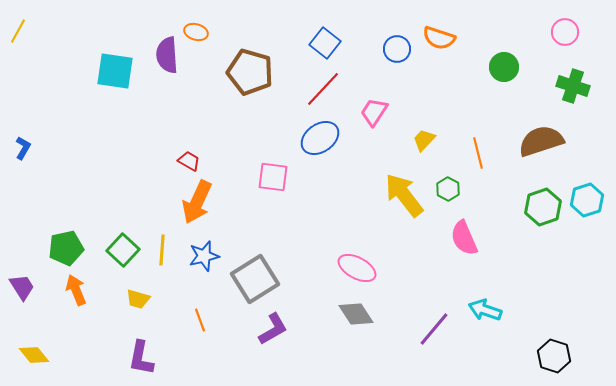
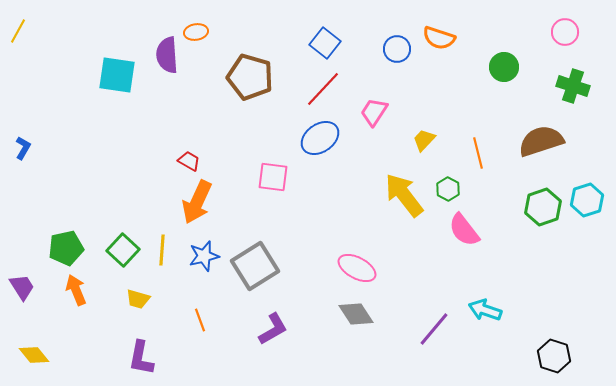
orange ellipse at (196, 32): rotated 25 degrees counterclockwise
cyan square at (115, 71): moved 2 px right, 4 px down
brown pentagon at (250, 72): moved 5 px down
pink semicircle at (464, 238): moved 8 px up; rotated 15 degrees counterclockwise
gray square at (255, 279): moved 13 px up
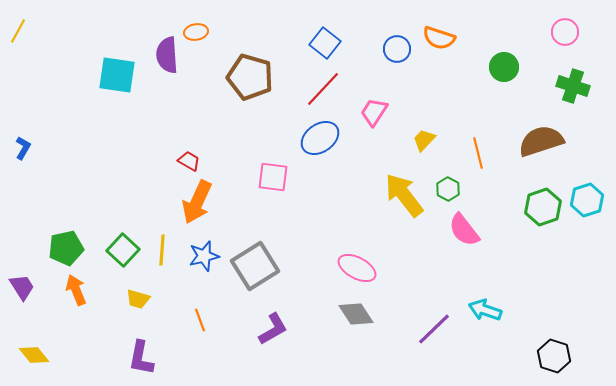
purple line at (434, 329): rotated 6 degrees clockwise
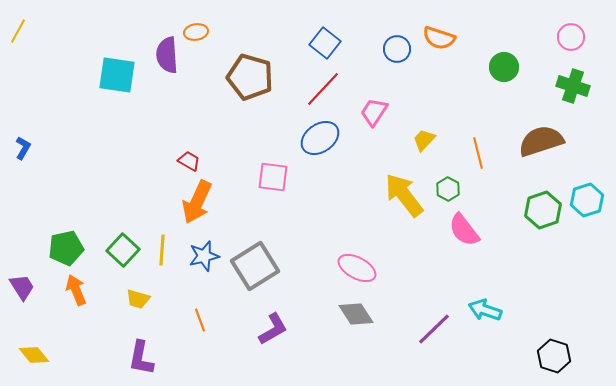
pink circle at (565, 32): moved 6 px right, 5 px down
green hexagon at (543, 207): moved 3 px down
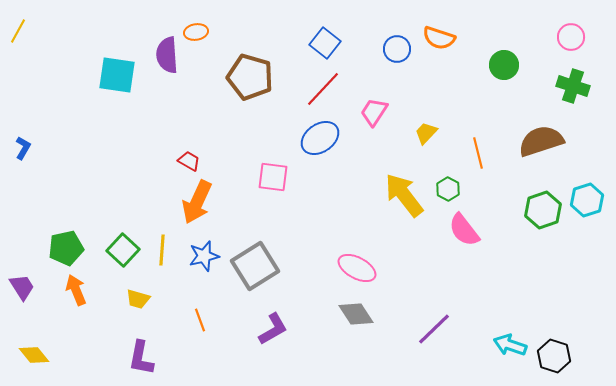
green circle at (504, 67): moved 2 px up
yellow trapezoid at (424, 140): moved 2 px right, 7 px up
cyan arrow at (485, 310): moved 25 px right, 35 px down
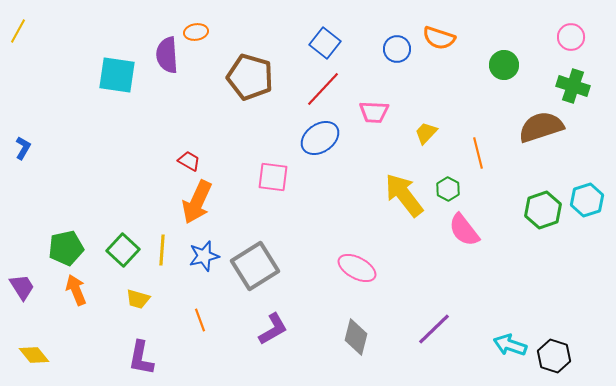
pink trapezoid at (374, 112): rotated 120 degrees counterclockwise
brown semicircle at (541, 141): moved 14 px up
gray diamond at (356, 314): moved 23 px down; rotated 48 degrees clockwise
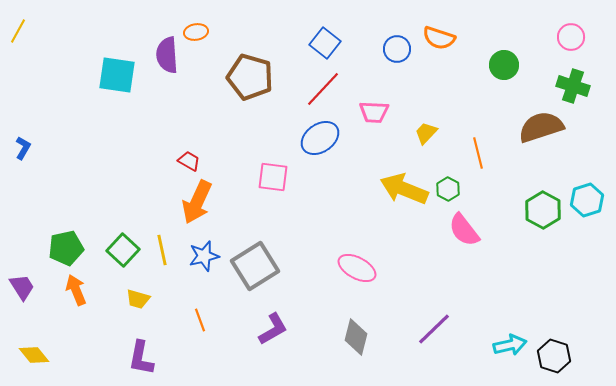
yellow arrow at (404, 195): moved 6 px up; rotated 30 degrees counterclockwise
green hexagon at (543, 210): rotated 12 degrees counterclockwise
yellow line at (162, 250): rotated 16 degrees counterclockwise
cyan arrow at (510, 345): rotated 148 degrees clockwise
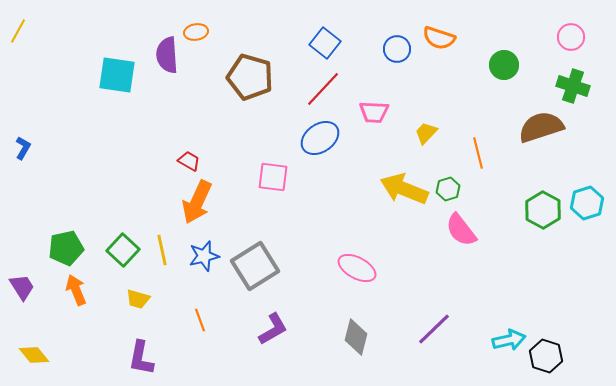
green hexagon at (448, 189): rotated 15 degrees clockwise
cyan hexagon at (587, 200): moved 3 px down
pink semicircle at (464, 230): moved 3 px left
cyan arrow at (510, 345): moved 1 px left, 5 px up
black hexagon at (554, 356): moved 8 px left
